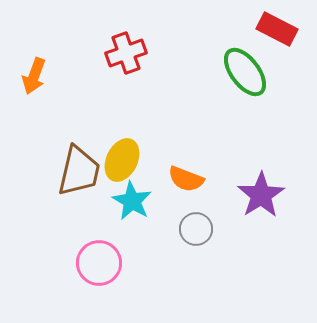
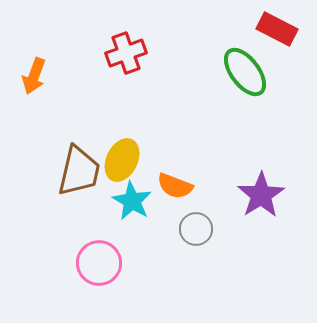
orange semicircle: moved 11 px left, 7 px down
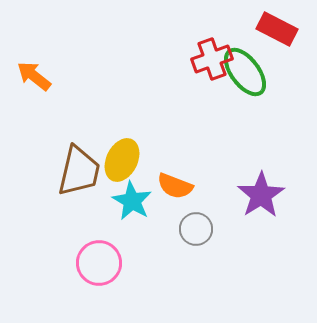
red cross: moved 86 px right, 6 px down
orange arrow: rotated 108 degrees clockwise
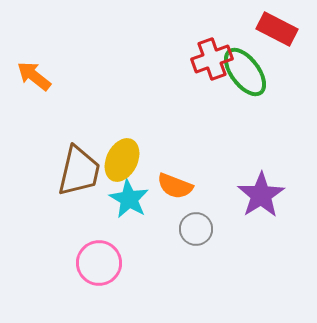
cyan star: moved 3 px left, 2 px up
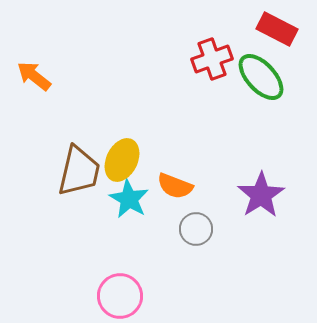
green ellipse: moved 16 px right, 5 px down; rotated 6 degrees counterclockwise
pink circle: moved 21 px right, 33 px down
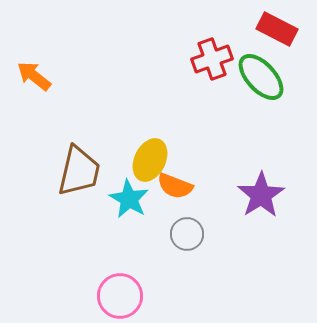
yellow ellipse: moved 28 px right
gray circle: moved 9 px left, 5 px down
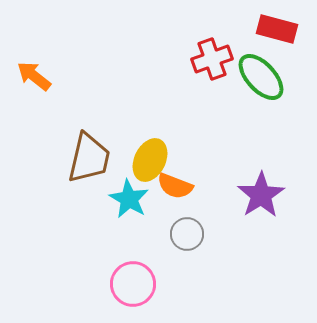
red rectangle: rotated 12 degrees counterclockwise
brown trapezoid: moved 10 px right, 13 px up
pink circle: moved 13 px right, 12 px up
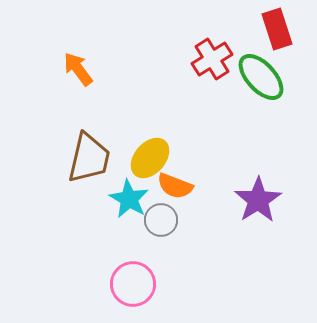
red rectangle: rotated 57 degrees clockwise
red cross: rotated 12 degrees counterclockwise
orange arrow: moved 44 px right, 7 px up; rotated 15 degrees clockwise
yellow ellipse: moved 2 px up; rotated 15 degrees clockwise
purple star: moved 3 px left, 5 px down
gray circle: moved 26 px left, 14 px up
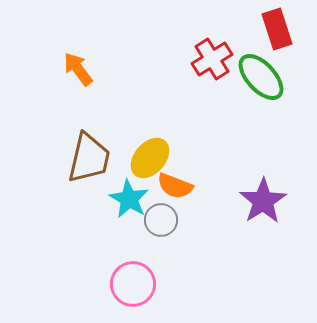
purple star: moved 5 px right, 1 px down
